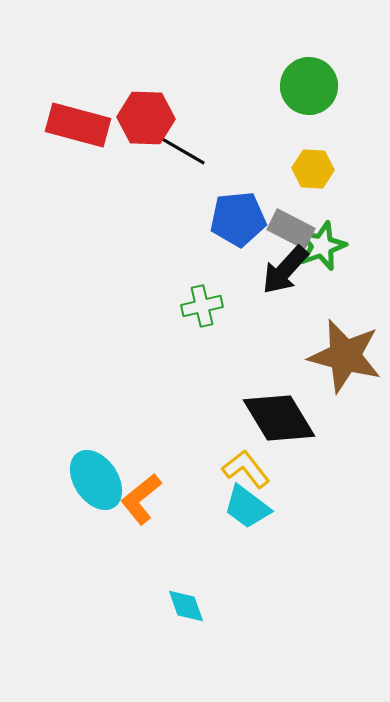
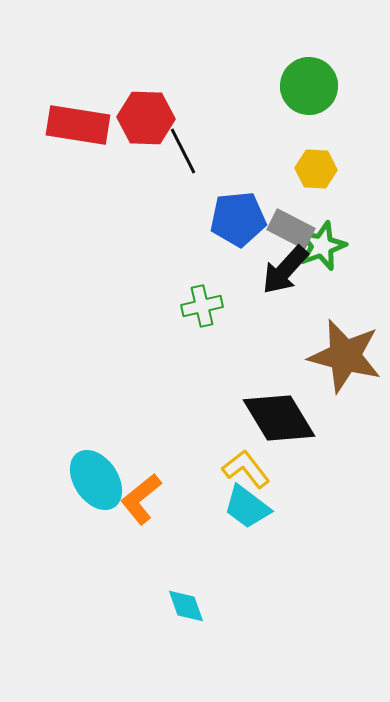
red rectangle: rotated 6 degrees counterclockwise
black line: rotated 33 degrees clockwise
yellow hexagon: moved 3 px right
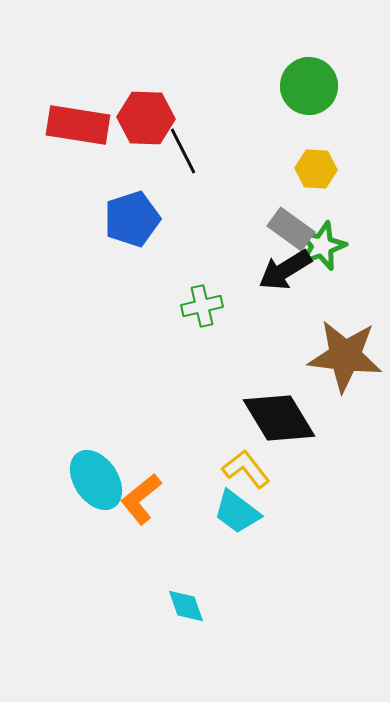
blue pentagon: moved 106 px left; rotated 12 degrees counterclockwise
gray rectangle: rotated 9 degrees clockwise
black arrow: rotated 16 degrees clockwise
brown star: rotated 8 degrees counterclockwise
cyan trapezoid: moved 10 px left, 5 px down
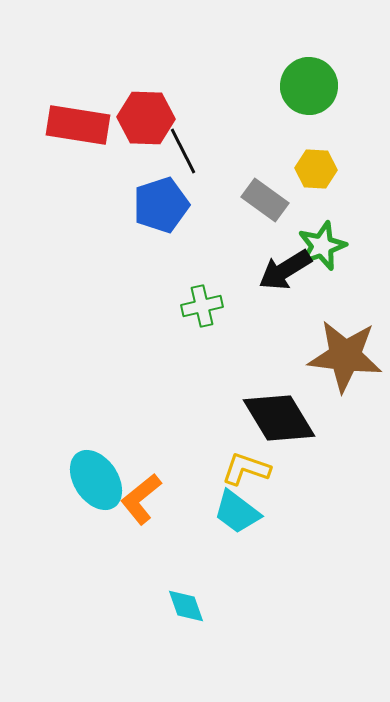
blue pentagon: moved 29 px right, 14 px up
gray rectangle: moved 26 px left, 29 px up
yellow L-shape: rotated 33 degrees counterclockwise
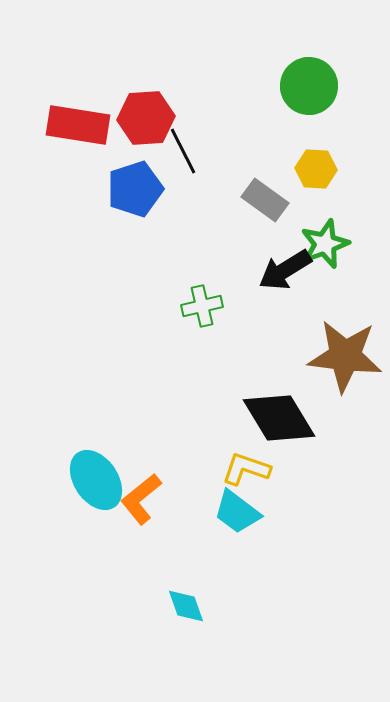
red hexagon: rotated 6 degrees counterclockwise
blue pentagon: moved 26 px left, 16 px up
green star: moved 3 px right, 2 px up
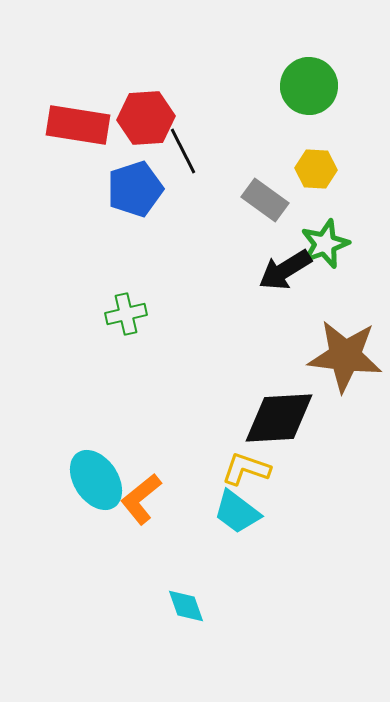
green cross: moved 76 px left, 8 px down
black diamond: rotated 62 degrees counterclockwise
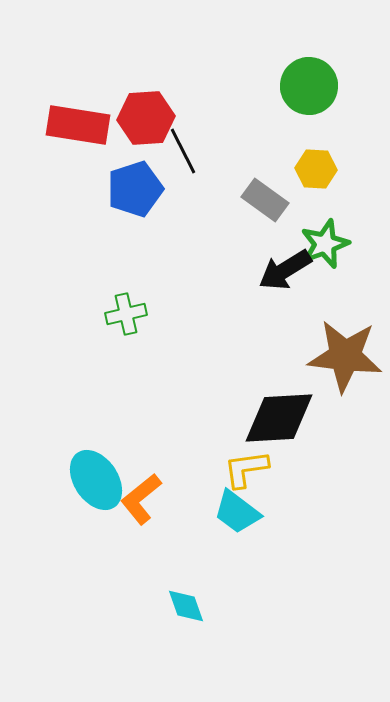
yellow L-shape: rotated 27 degrees counterclockwise
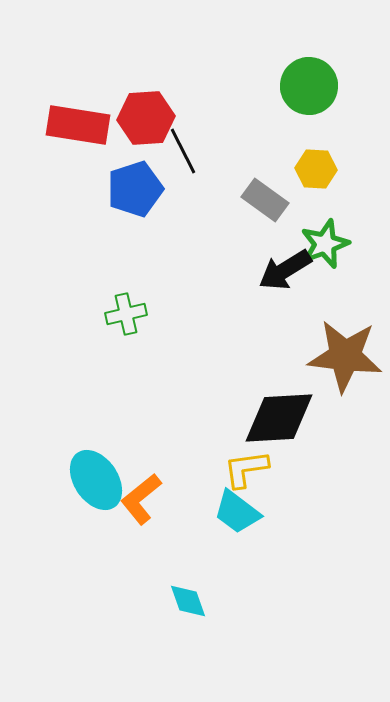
cyan diamond: moved 2 px right, 5 px up
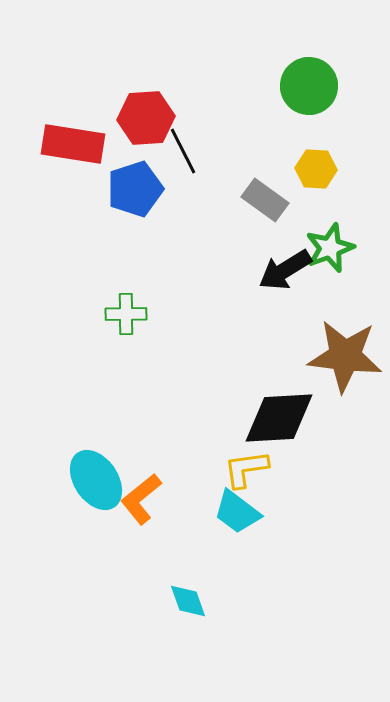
red rectangle: moved 5 px left, 19 px down
green star: moved 5 px right, 4 px down
green cross: rotated 12 degrees clockwise
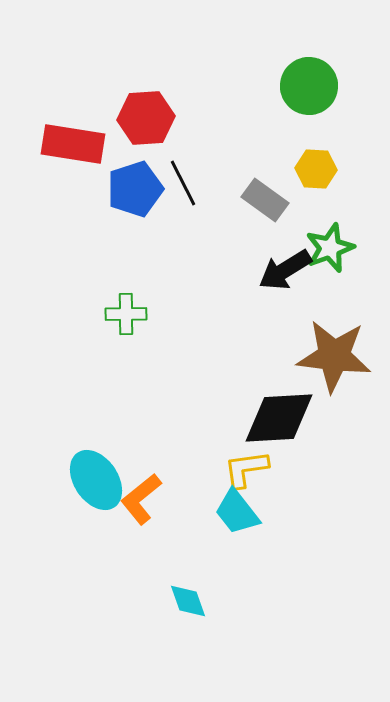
black line: moved 32 px down
brown star: moved 11 px left
cyan trapezoid: rotated 15 degrees clockwise
